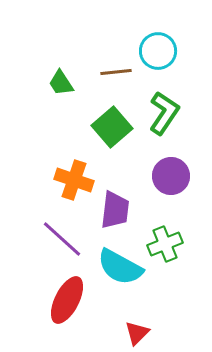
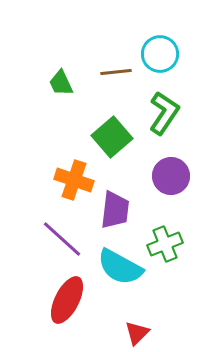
cyan circle: moved 2 px right, 3 px down
green trapezoid: rotated 8 degrees clockwise
green square: moved 10 px down
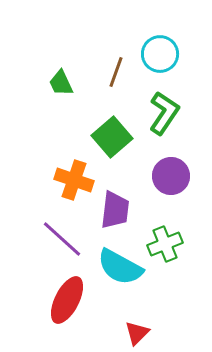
brown line: rotated 64 degrees counterclockwise
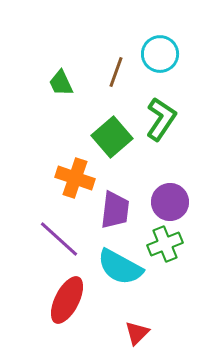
green L-shape: moved 3 px left, 6 px down
purple circle: moved 1 px left, 26 px down
orange cross: moved 1 px right, 2 px up
purple line: moved 3 px left
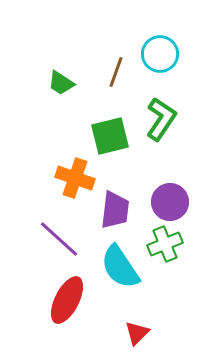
green trapezoid: rotated 32 degrees counterclockwise
green square: moved 2 px left, 1 px up; rotated 27 degrees clockwise
cyan semicircle: rotated 27 degrees clockwise
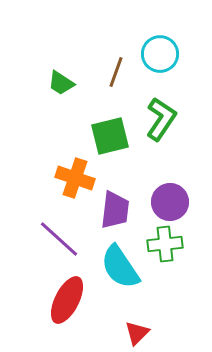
green cross: rotated 16 degrees clockwise
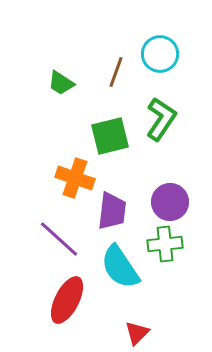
purple trapezoid: moved 3 px left, 1 px down
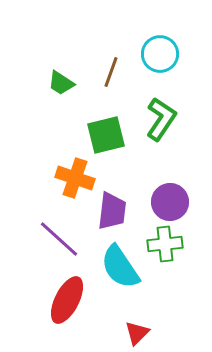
brown line: moved 5 px left
green square: moved 4 px left, 1 px up
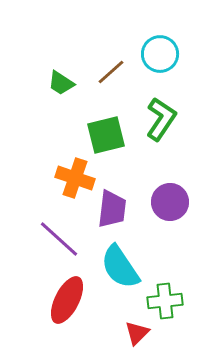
brown line: rotated 28 degrees clockwise
purple trapezoid: moved 2 px up
green cross: moved 57 px down
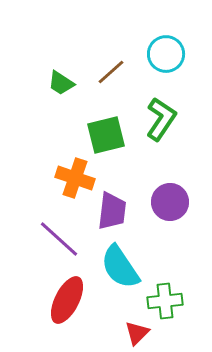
cyan circle: moved 6 px right
purple trapezoid: moved 2 px down
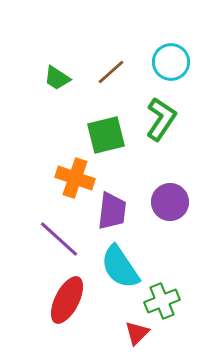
cyan circle: moved 5 px right, 8 px down
green trapezoid: moved 4 px left, 5 px up
green cross: moved 3 px left; rotated 16 degrees counterclockwise
